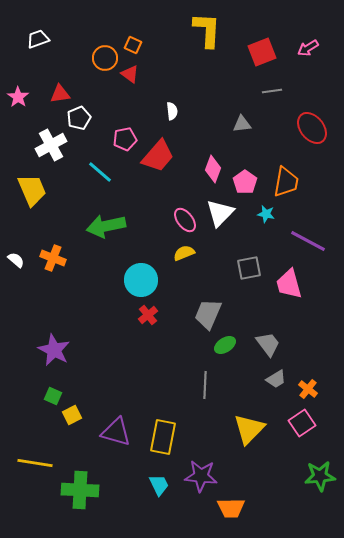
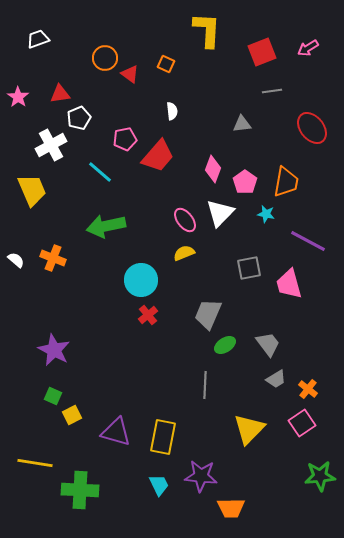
orange square at (133, 45): moved 33 px right, 19 px down
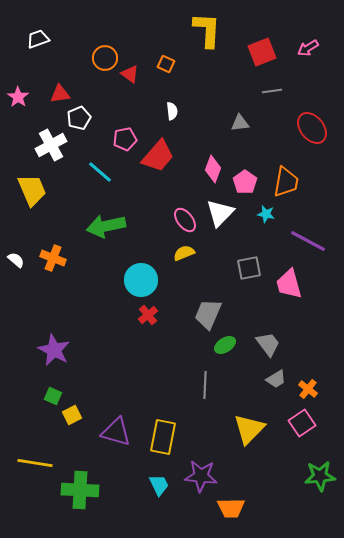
gray triangle at (242, 124): moved 2 px left, 1 px up
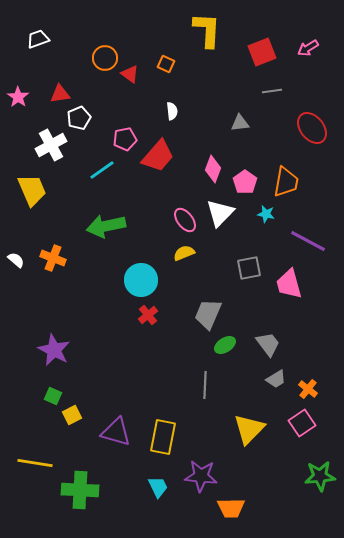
cyan line at (100, 172): moved 2 px right, 2 px up; rotated 76 degrees counterclockwise
cyan trapezoid at (159, 485): moved 1 px left, 2 px down
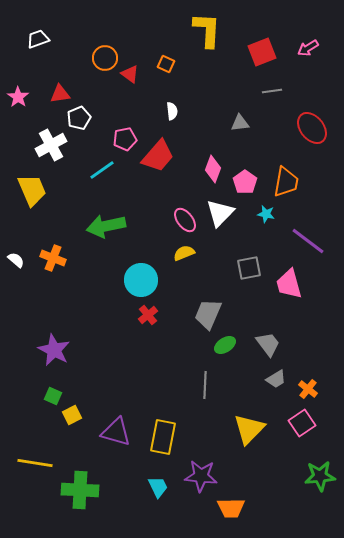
purple line at (308, 241): rotated 9 degrees clockwise
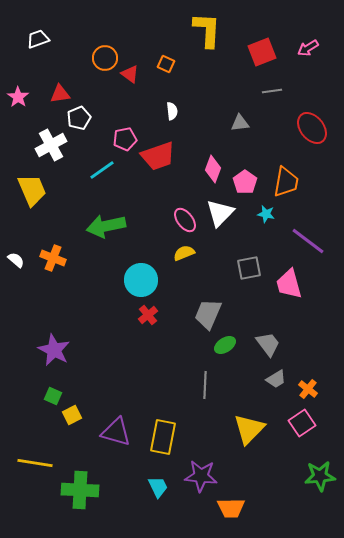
red trapezoid at (158, 156): rotated 30 degrees clockwise
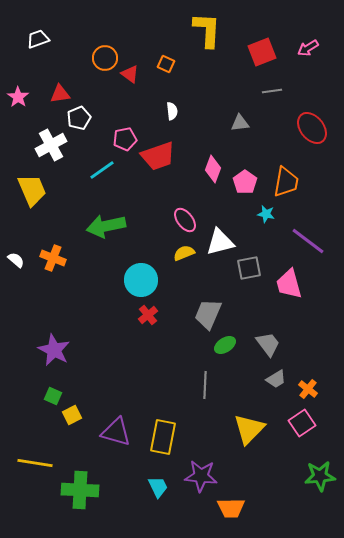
white triangle at (220, 213): moved 29 px down; rotated 32 degrees clockwise
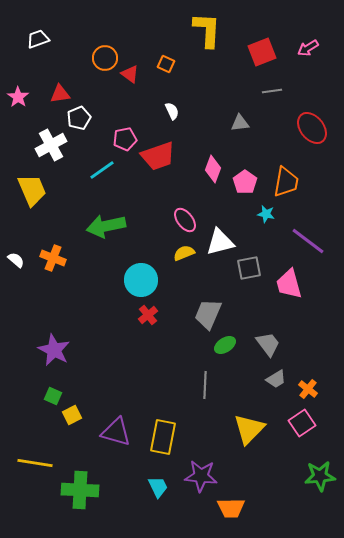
white semicircle at (172, 111): rotated 18 degrees counterclockwise
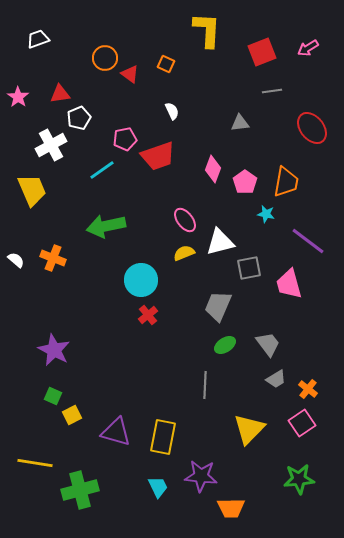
gray trapezoid at (208, 314): moved 10 px right, 8 px up
green star at (320, 476): moved 21 px left, 3 px down
green cross at (80, 490): rotated 18 degrees counterclockwise
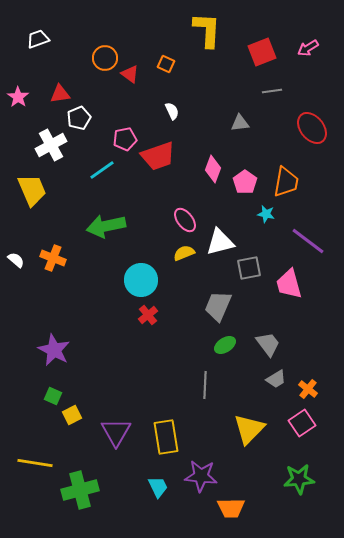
purple triangle at (116, 432): rotated 44 degrees clockwise
yellow rectangle at (163, 437): moved 3 px right; rotated 20 degrees counterclockwise
